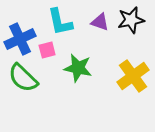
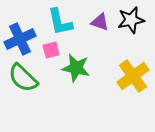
pink square: moved 4 px right
green star: moved 2 px left
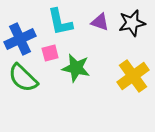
black star: moved 1 px right, 3 px down
pink square: moved 1 px left, 3 px down
